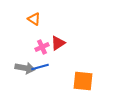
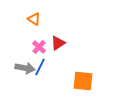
pink cross: moved 3 px left; rotated 24 degrees counterclockwise
blue line: rotated 48 degrees counterclockwise
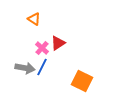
pink cross: moved 3 px right, 1 px down
blue line: moved 2 px right
orange square: moved 1 px left; rotated 20 degrees clockwise
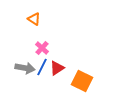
red triangle: moved 1 px left, 25 px down
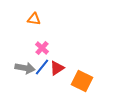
orange triangle: rotated 24 degrees counterclockwise
blue line: rotated 12 degrees clockwise
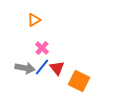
orange triangle: moved 1 px down; rotated 40 degrees counterclockwise
red triangle: rotated 35 degrees counterclockwise
orange square: moved 3 px left
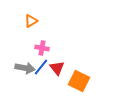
orange triangle: moved 3 px left, 1 px down
pink cross: rotated 32 degrees counterclockwise
blue line: moved 1 px left
